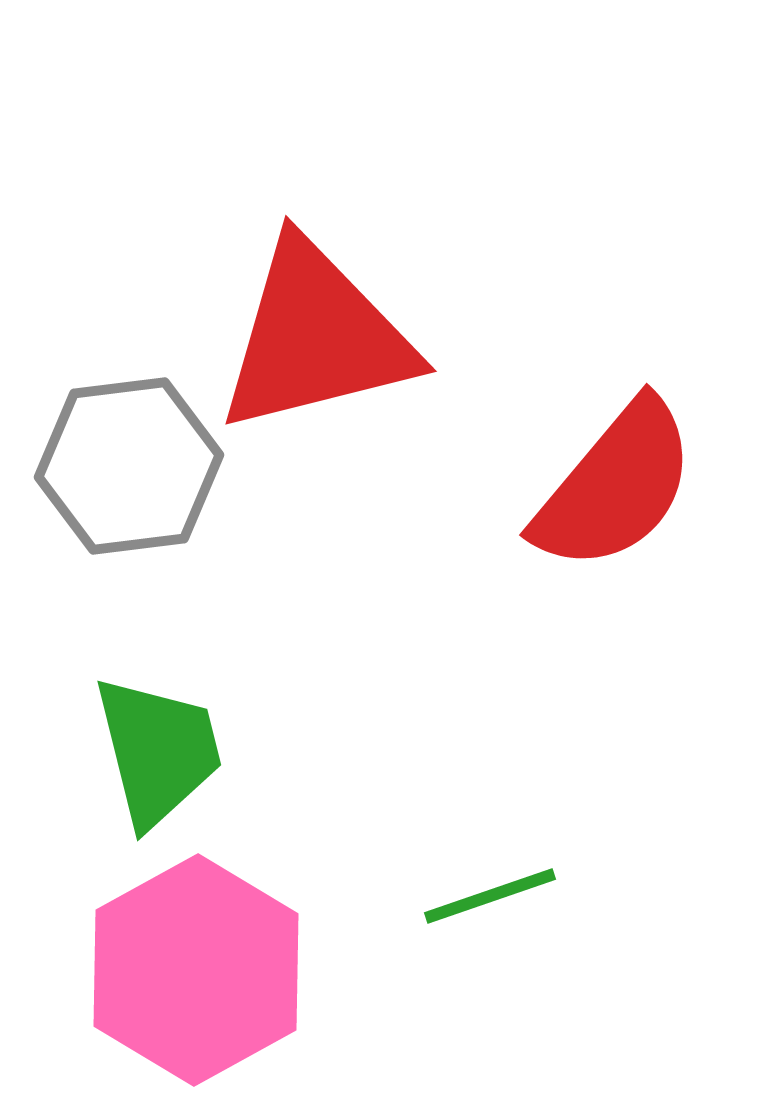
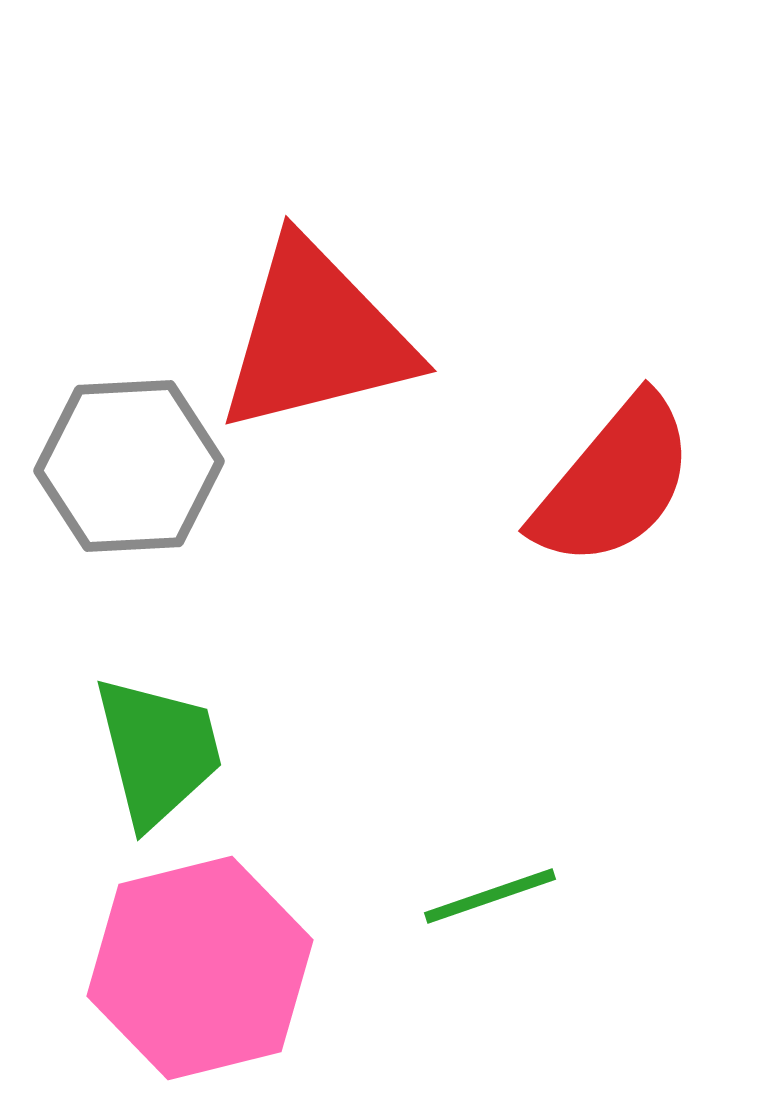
gray hexagon: rotated 4 degrees clockwise
red semicircle: moved 1 px left, 4 px up
pink hexagon: moved 4 px right, 2 px up; rotated 15 degrees clockwise
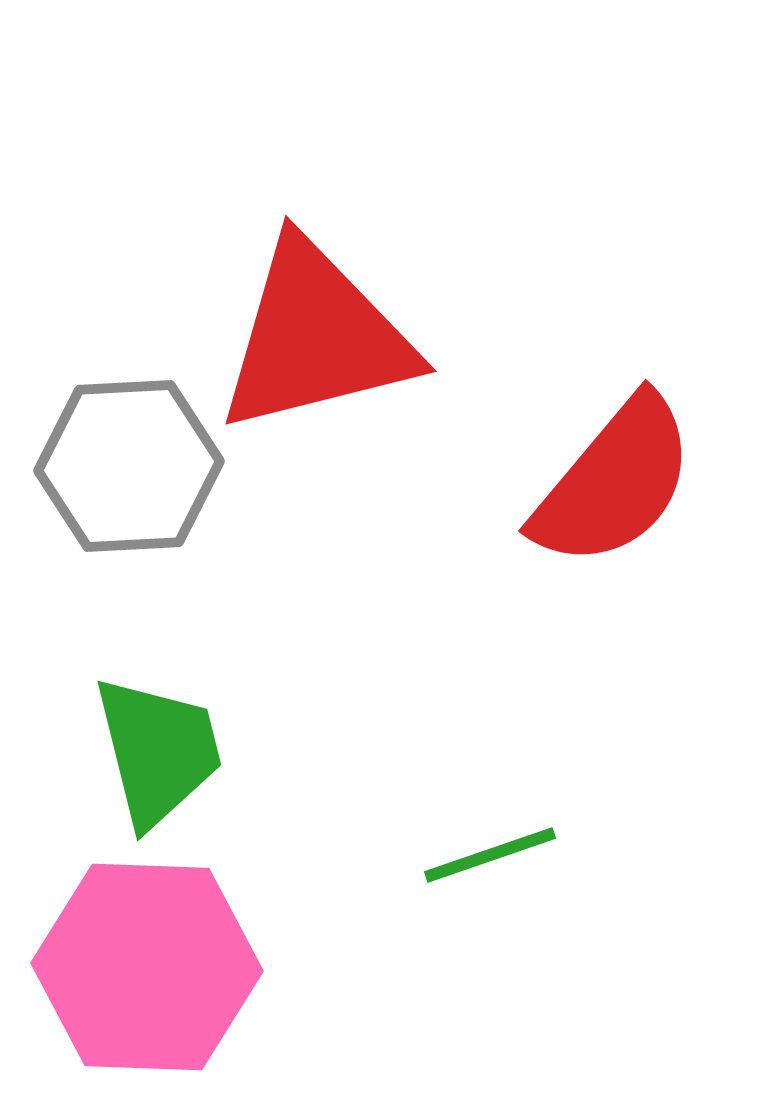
green line: moved 41 px up
pink hexagon: moved 53 px left, 1 px up; rotated 16 degrees clockwise
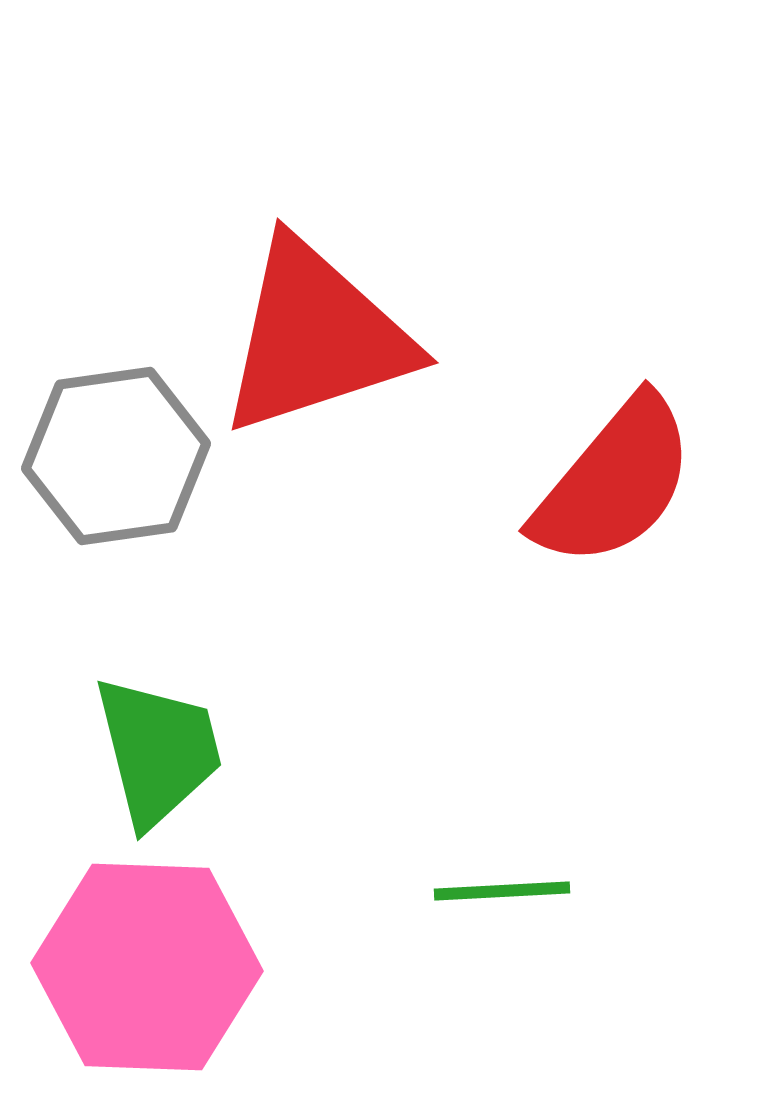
red triangle: rotated 4 degrees counterclockwise
gray hexagon: moved 13 px left, 10 px up; rotated 5 degrees counterclockwise
green line: moved 12 px right, 36 px down; rotated 16 degrees clockwise
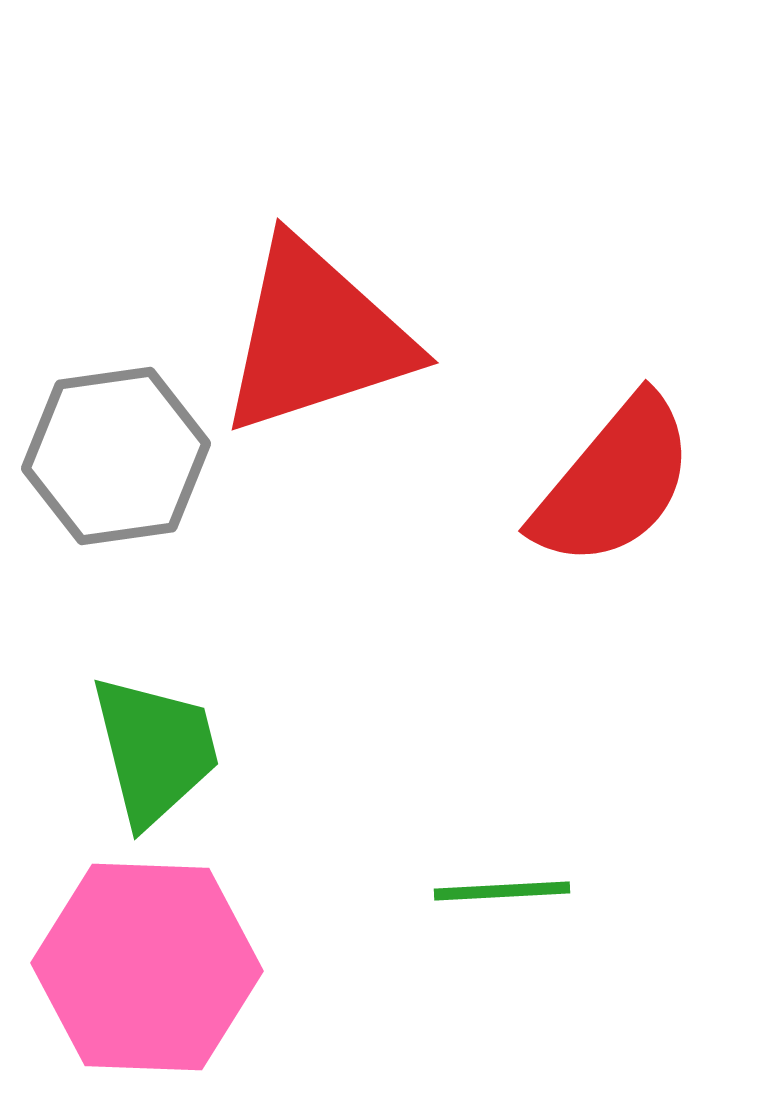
green trapezoid: moved 3 px left, 1 px up
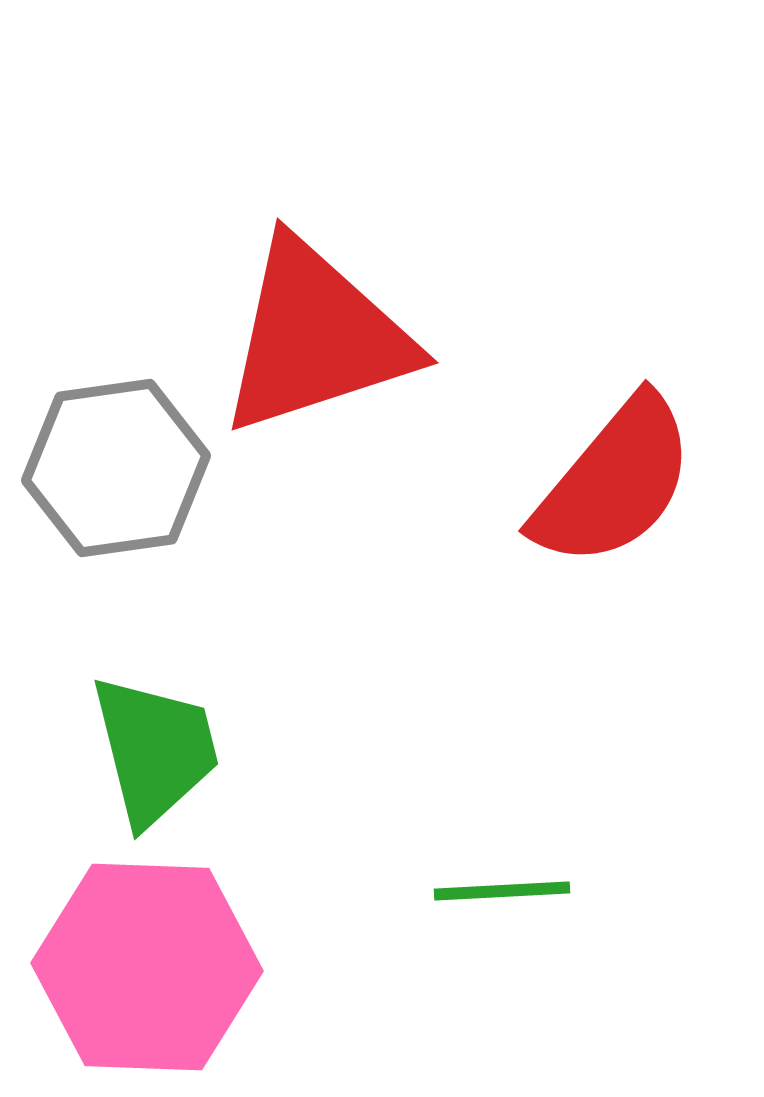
gray hexagon: moved 12 px down
